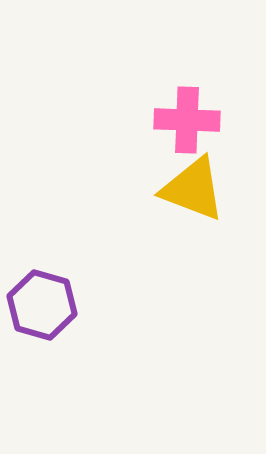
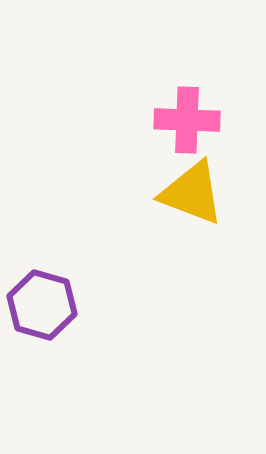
yellow triangle: moved 1 px left, 4 px down
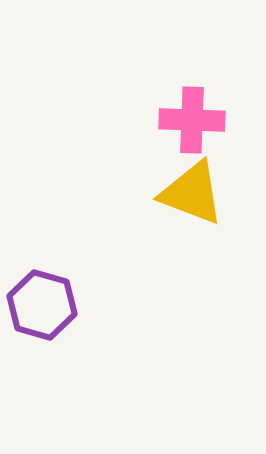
pink cross: moved 5 px right
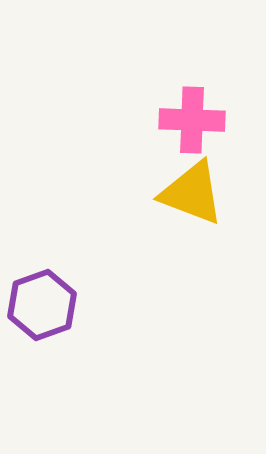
purple hexagon: rotated 24 degrees clockwise
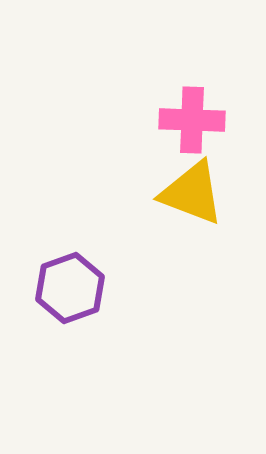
purple hexagon: moved 28 px right, 17 px up
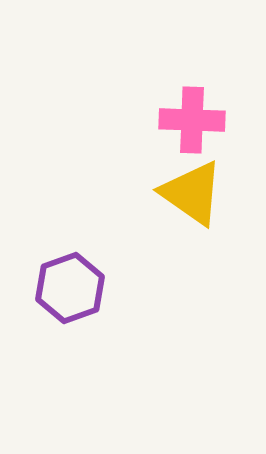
yellow triangle: rotated 14 degrees clockwise
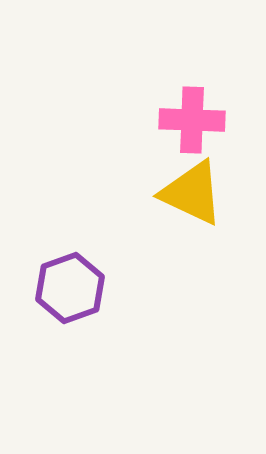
yellow triangle: rotated 10 degrees counterclockwise
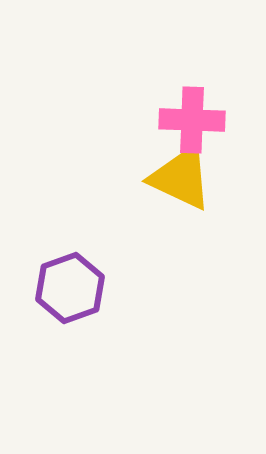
yellow triangle: moved 11 px left, 15 px up
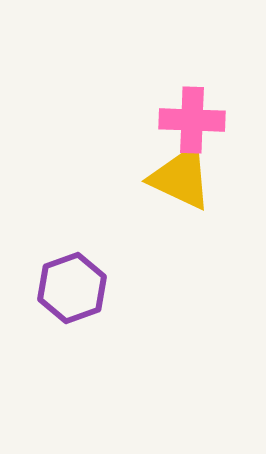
purple hexagon: moved 2 px right
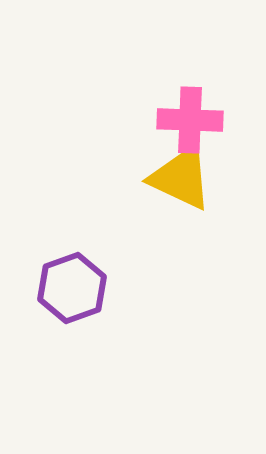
pink cross: moved 2 px left
